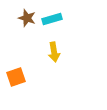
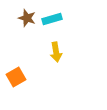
yellow arrow: moved 2 px right
orange square: rotated 12 degrees counterclockwise
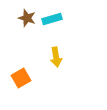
yellow arrow: moved 5 px down
orange square: moved 5 px right, 1 px down
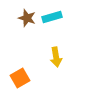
cyan rectangle: moved 2 px up
orange square: moved 1 px left
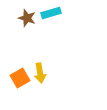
cyan rectangle: moved 1 px left, 4 px up
yellow arrow: moved 16 px left, 16 px down
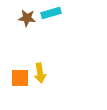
brown star: rotated 12 degrees counterclockwise
orange square: rotated 30 degrees clockwise
